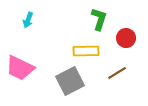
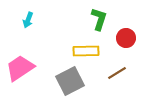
pink trapezoid: rotated 120 degrees clockwise
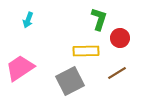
red circle: moved 6 px left
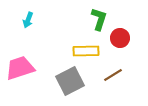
pink trapezoid: rotated 16 degrees clockwise
brown line: moved 4 px left, 2 px down
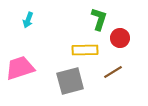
yellow rectangle: moved 1 px left, 1 px up
brown line: moved 3 px up
gray square: rotated 12 degrees clockwise
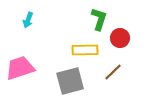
brown line: rotated 12 degrees counterclockwise
